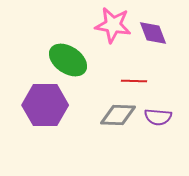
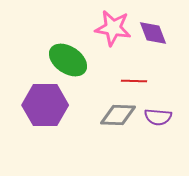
pink star: moved 3 px down
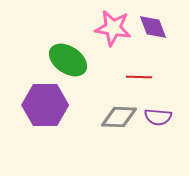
purple diamond: moved 6 px up
red line: moved 5 px right, 4 px up
gray diamond: moved 1 px right, 2 px down
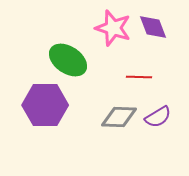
pink star: rotated 9 degrees clockwise
purple semicircle: rotated 36 degrees counterclockwise
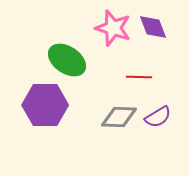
green ellipse: moved 1 px left
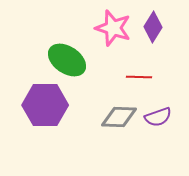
purple diamond: rotated 52 degrees clockwise
purple semicircle: rotated 12 degrees clockwise
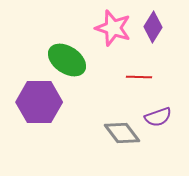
purple hexagon: moved 6 px left, 3 px up
gray diamond: moved 3 px right, 16 px down; rotated 51 degrees clockwise
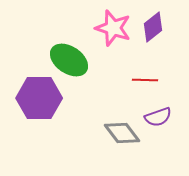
purple diamond: rotated 20 degrees clockwise
green ellipse: moved 2 px right
red line: moved 6 px right, 3 px down
purple hexagon: moved 4 px up
